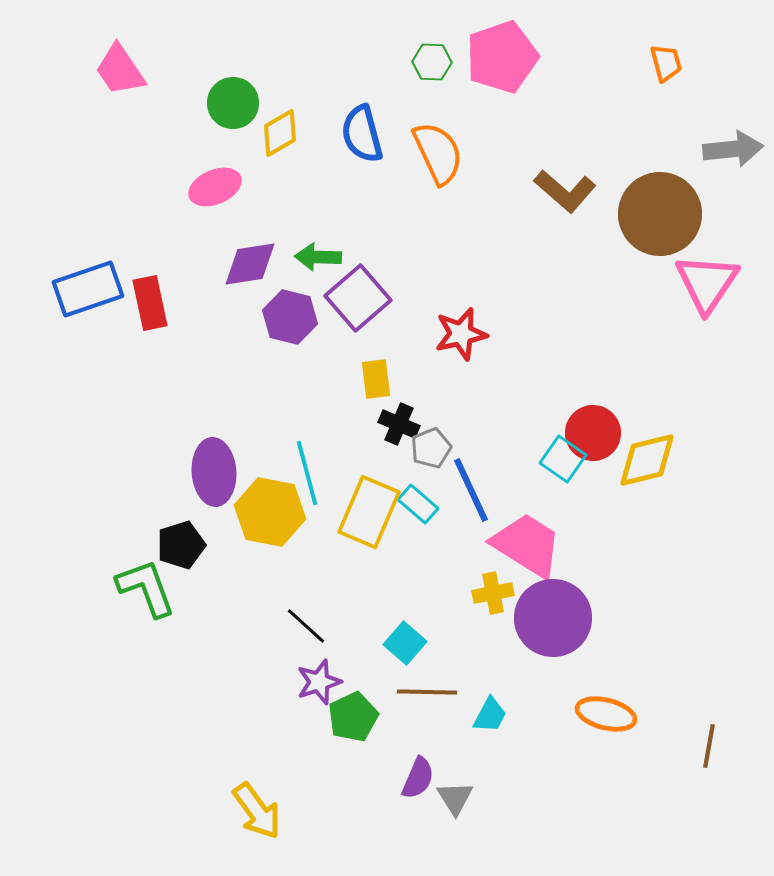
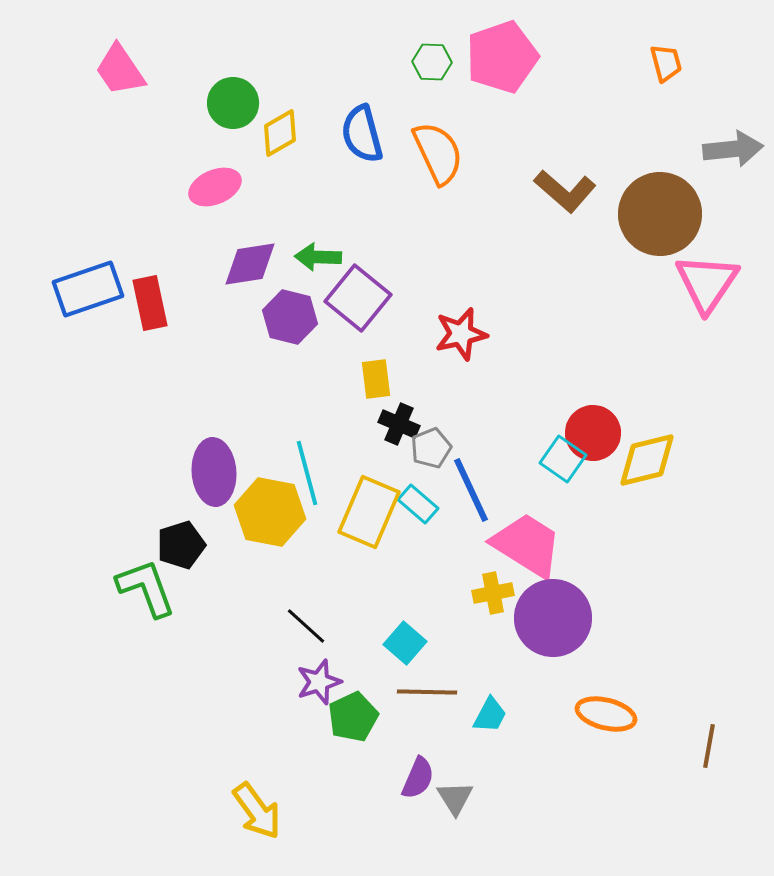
purple square at (358, 298): rotated 10 degrees counterclockwise
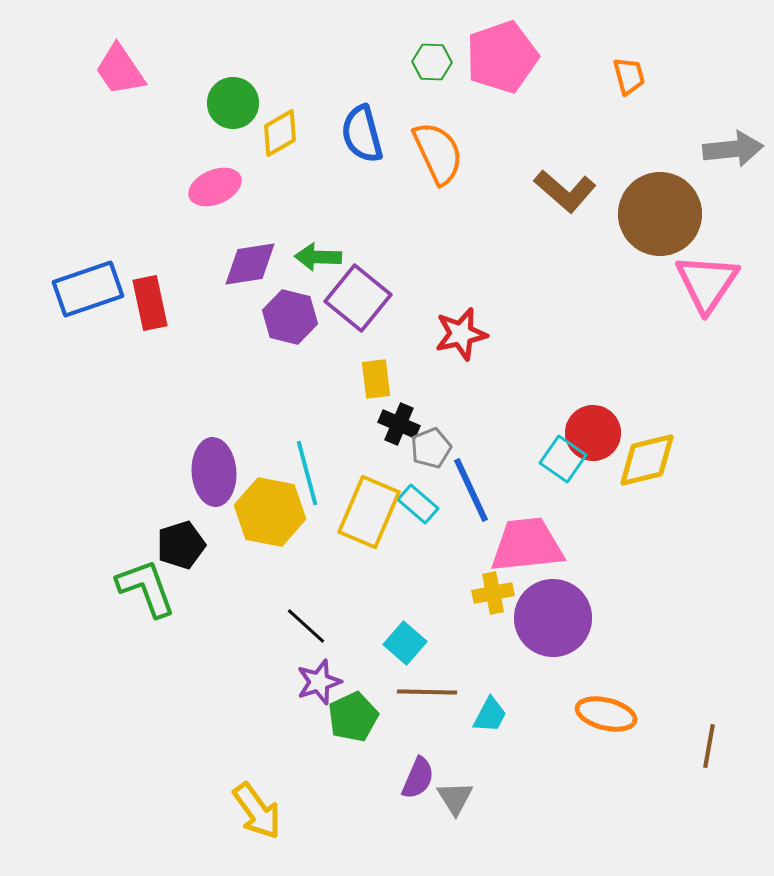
orange trapezoid at (666, 63): moved 37 px left, 13 px down
pink trapezoid at (527, 545): rotated 38 degrees counterclockwise
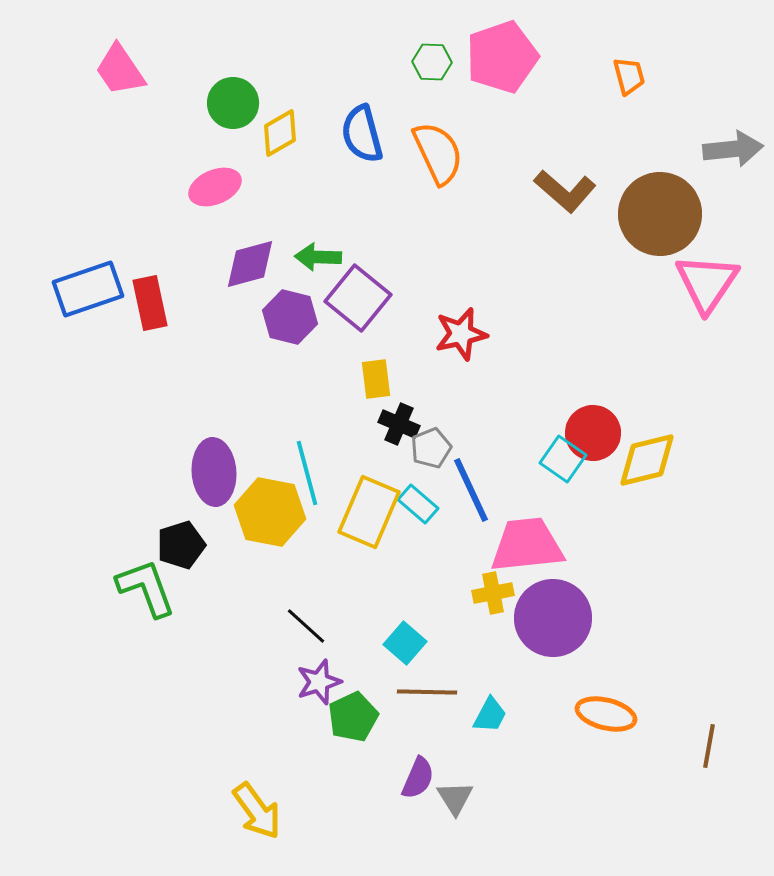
purple diamond at (250, 264): rotated 6 degrees counterclockwise
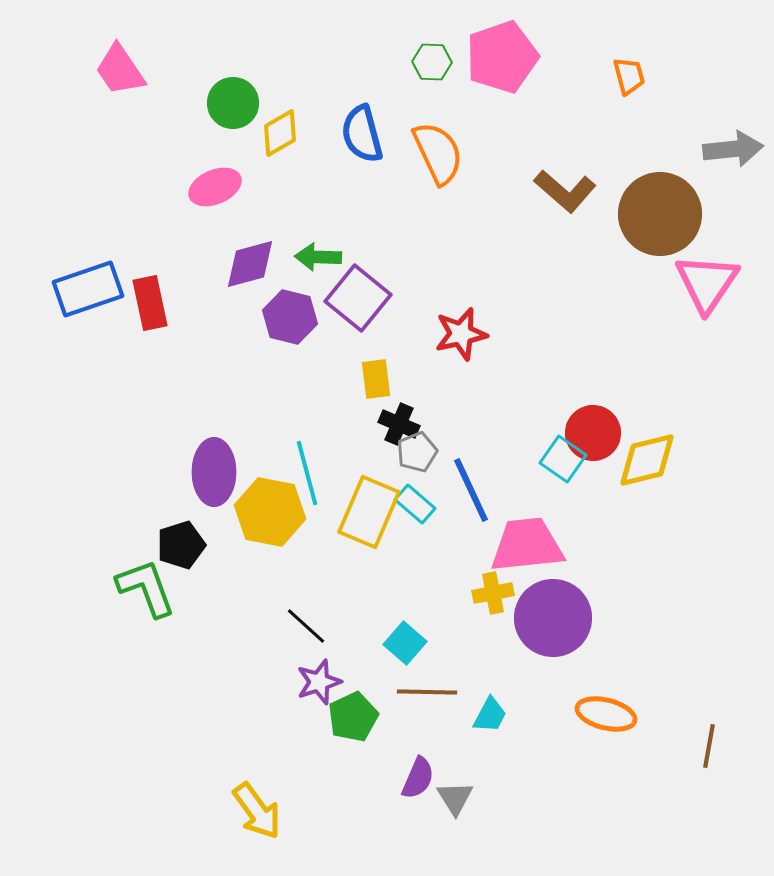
gray pentagon at (431, 448): moved 14 px left, 4 px down
purple ellipse at (214, 472): rotated 4 degrees clockwise
cyan rectangle at (418, 504): moved 3 px left
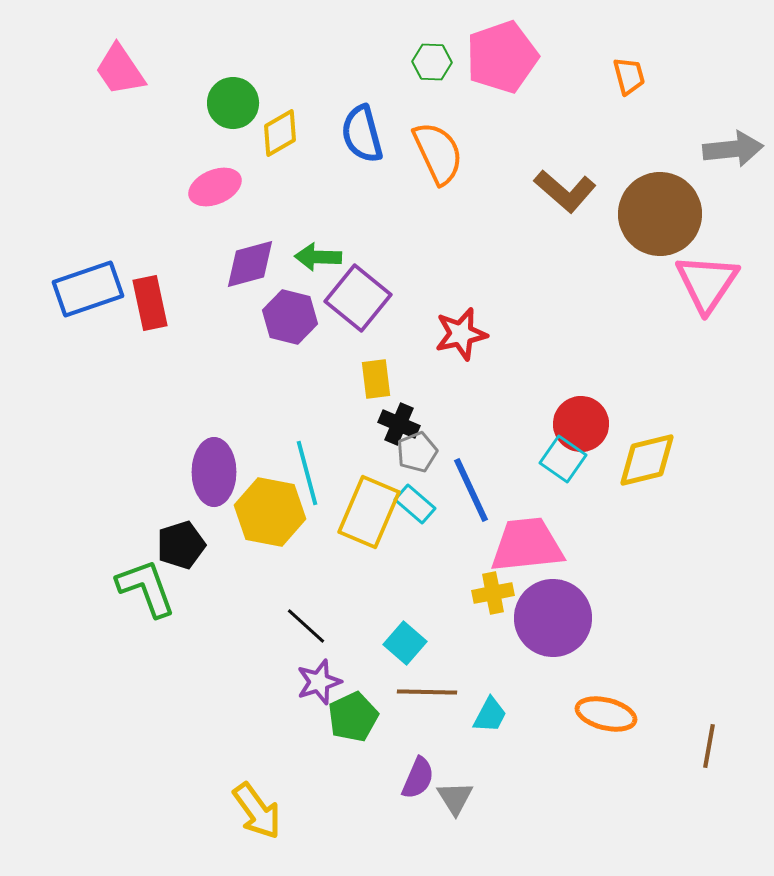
red circle at (593, 433): moved 12 px left, 9 px up
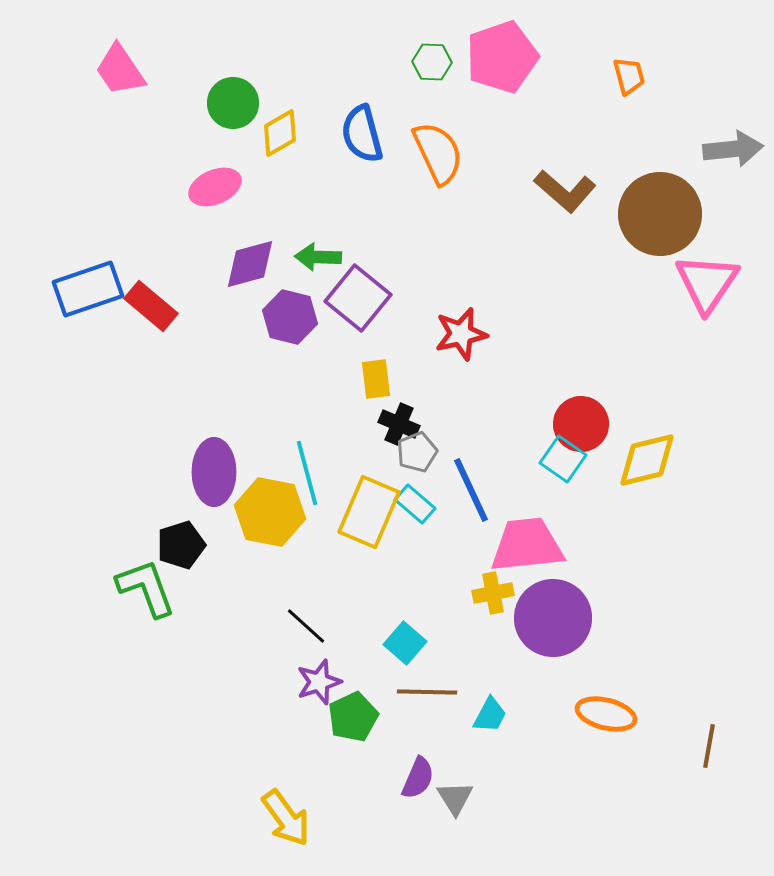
red rectangle at (150, 303): moved 1 px right, 3 px down; rotated 38 degrees counterclockwise
yellow arrow at (257, 811): moved 29 px right, 7 px down
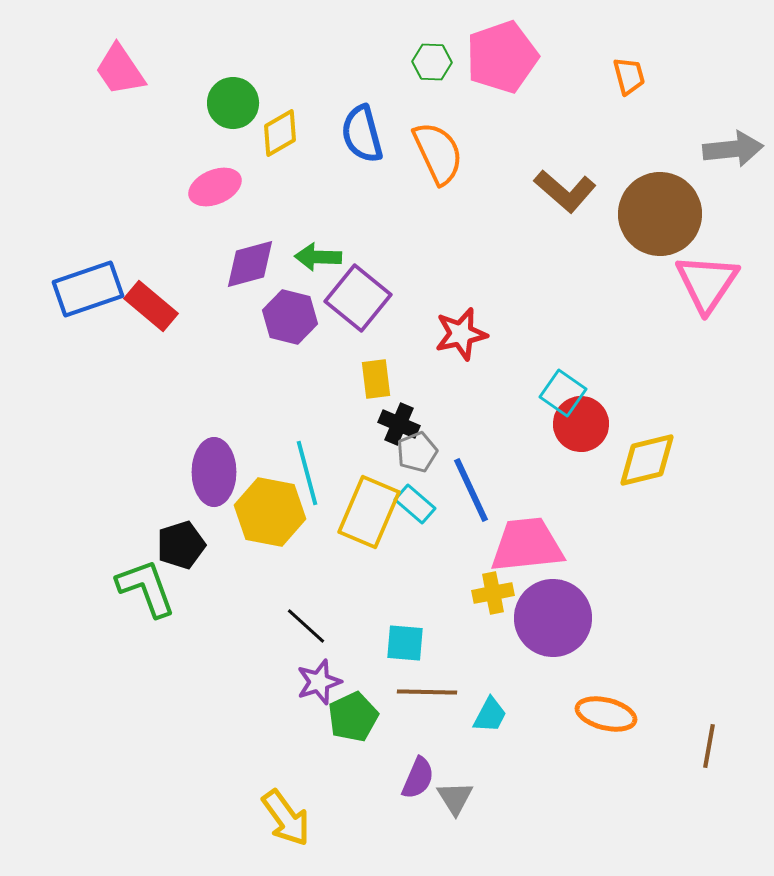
cyan square at (563, 459): moved 66 px up
cyan square at (405, 643): rotated 36 degrees counterclockwise
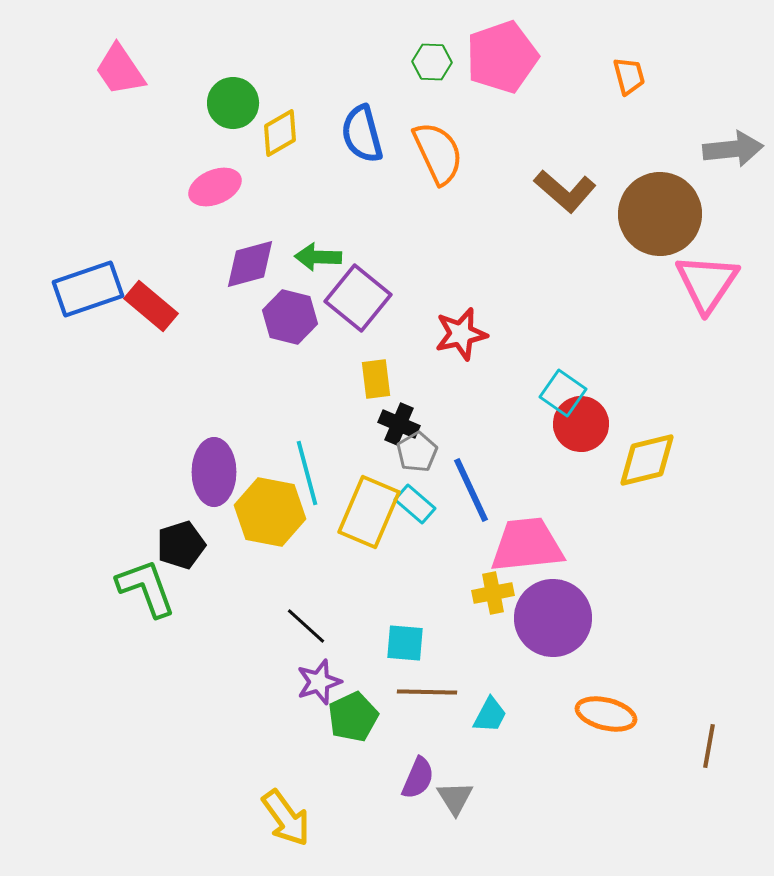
gray pentagon at (417, 452): rotated 9 degrees counterclockwise
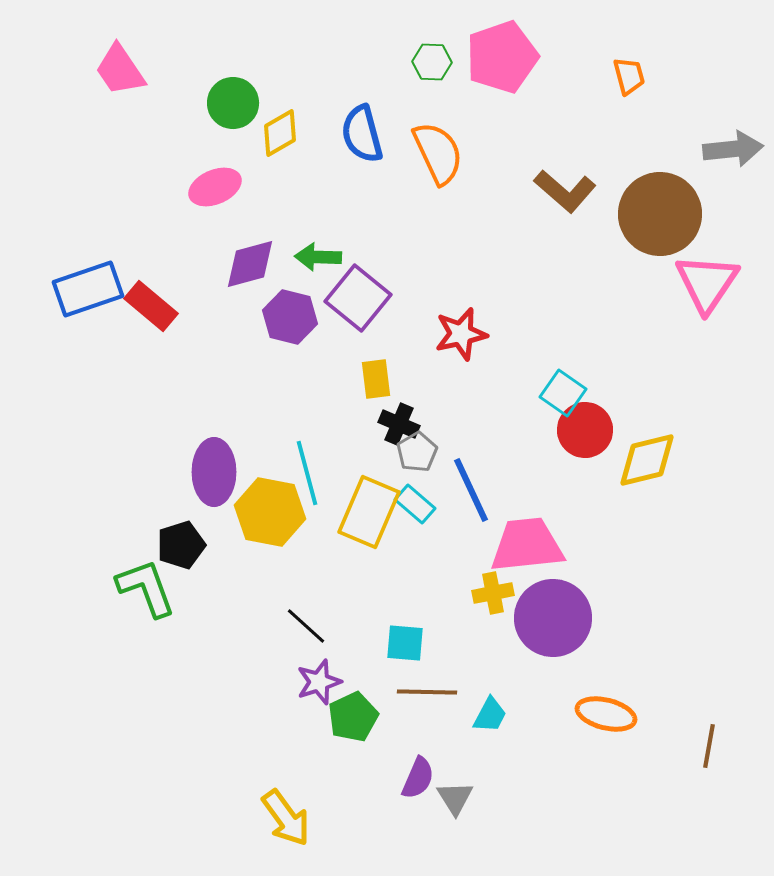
red circle at (581, 424): moved 4 px right, 6 px down
